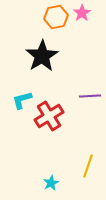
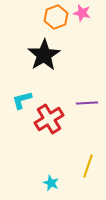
pink star: rotated 24 degrees counterclockwise
orange hexagon: rotated 10 degrees counterclockwise
black star: moved 2 px right, 1 px up
purple line: moved 3 px left, 7 px down
red cross: moved 3 px down
cyan star: rotated 21 degrees counterclockwise
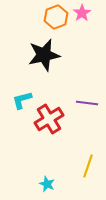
pink star: rotated 24 degrees clockwise
black star: rotated 20 degrees clockwise
purple line: rotated 10 degrees clockwise
cyan star: moved 4 px left, 1 px down
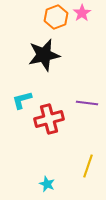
red cross: rotated 16 degrees clockwise
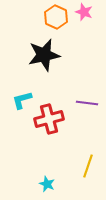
pink star: moved 2 px right, 1 px up; rotated 18 degrees counterclockwise
orange hexagon: rotated 15 degrees counterclockwise
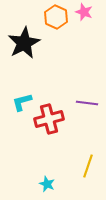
black star: moved 20 px left, 12 px up; rotated 16 degrees counterclockwise
cyan L-shape: moved 2 px down
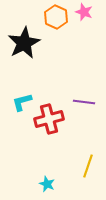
purple line: moved 3 px left, 1 px up
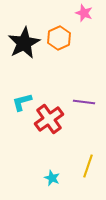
pink star: moved 1 px down
orange hexagon: moved 3 px right, 21 px down; rotated 10 degrees clockwise
red cross: rotated 20 degrees counterclockwise
cyan star: moved 5 px right, 6 px up
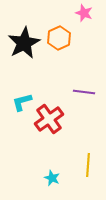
purple line: moved 10 px up
yellow line: moved 1 px up; rotated 15 degrees counterclockwise
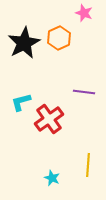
cyan L-shape: moved 1 px left
